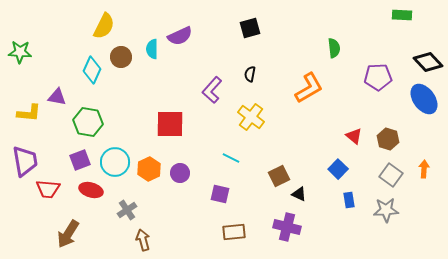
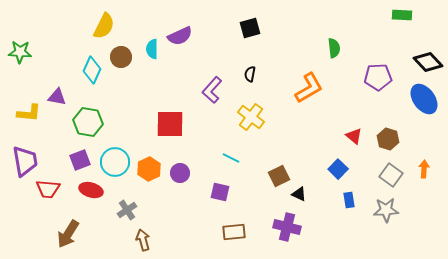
purple square at (220, 194): moved 2 px up
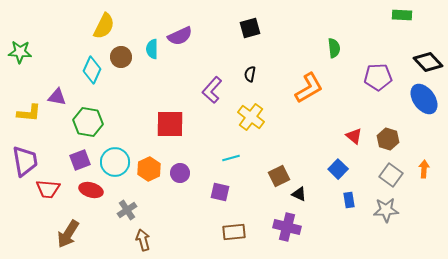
cyan line at (231, 158): rotated 42 degrees counterclockwise
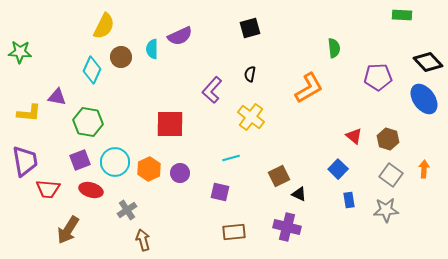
brown arrow at (68, 234): moved 4 px up
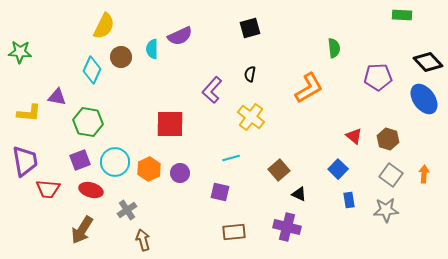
orange arrow at (424, 169): moved 5 px down
brown square at (279, 176): moved 6 px up; rotated 15 degrees counterclockwise
brown arrow at (68, 230): moved 14 px right
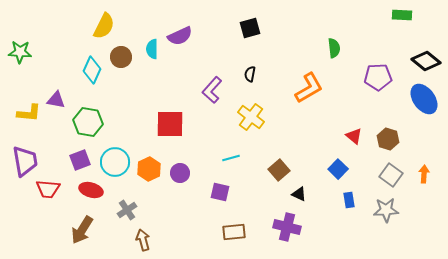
black diamond at (428, 62): moved 2 px left, 1 px up; rotated 8 degrees counterclockwise
purple triangle at (57, 97): moved 1 px left, 3 px down
